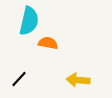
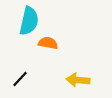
black line: moved 1 px right
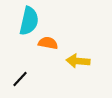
yellow arrow: moved 19 px up
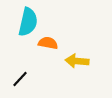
cyan semicircle: moved 1 px left, 1 px down
yellow arrow: moved 1 px left
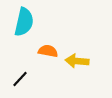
cyan semicircle: moved 4 px left
orange semicircle: moved 8 px down
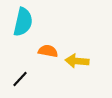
cyan semicircle: moved 1 px left
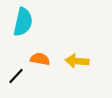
orange semicircle: moved 8 px left, 8 px down
black line: moved 4 px left, 3 px up
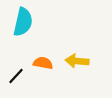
orange semicircle: moved 3 px right, 4 px down
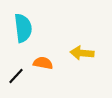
cyan semicircle: moved 6 px down; rotated 20 degrees counterclockwise
yellow arrow: moved 5 px right, 8 px up
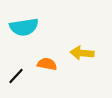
cyan semicircle: moved 1 px right, 1 px up; rotated 88 degrees clockwise
orange semicircle: moved 4 px right, 1 px down
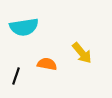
yellow arrow: rotated 135 degrees counterclockwise
black line: rotated 24 degrees counterclockwise
